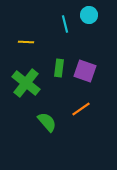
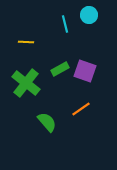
green rectangle: moved 1 px right, 1 px down; rotated 54 degrees clockwise
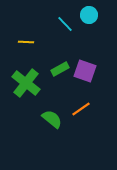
cyan line: rotated 30 degrees counterclockwise
green semicircle: moved 5 px right, 3 px up; rotated 10 degrees counterclockwise
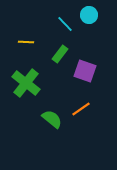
green rectangle: moved 15 px up; rotated 24 degrees counterclockwise
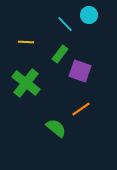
purple square: moved 5 px left
green semicircle: moved 4 px right, 9 px down
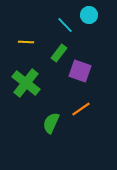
cyan line: moved 1 px down
green rectangle: moved 1 px left, 1 px up
green semicircle: moved 5 px left, 5 px up; rotated 105 degrees counterclockwise
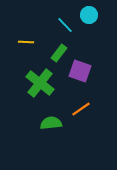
green cross: moved 14 px right
green semicircle: rotated 60 degrees clockwise
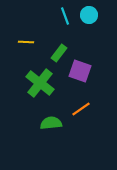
cyan line: moved 9 px up; rotated 24 degrees clockwise
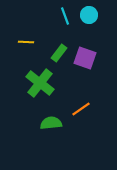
purple square: moved 5 px right, 13 px up
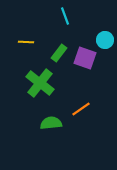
cyan circle: moved 16 px right, 25 px down
